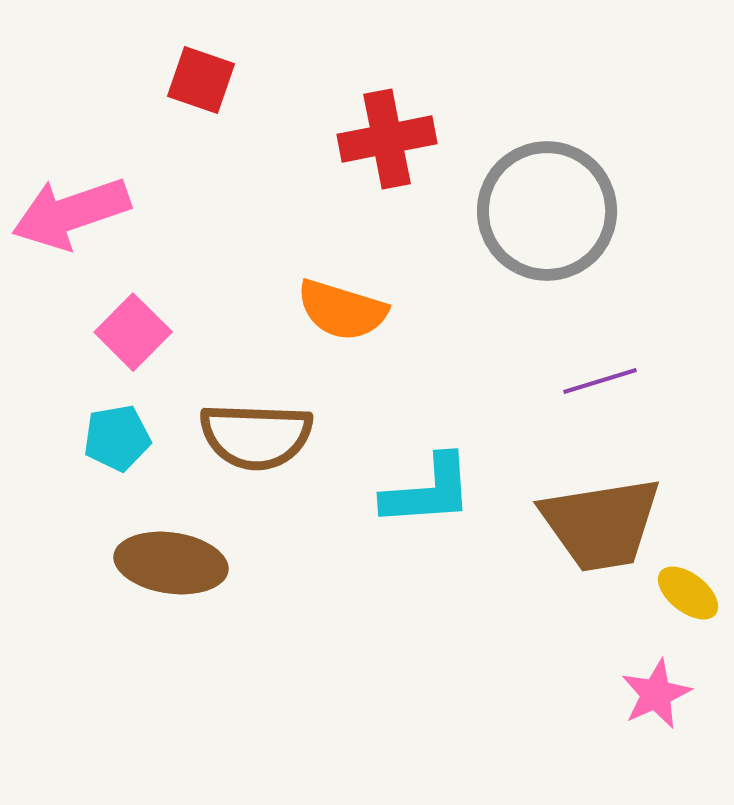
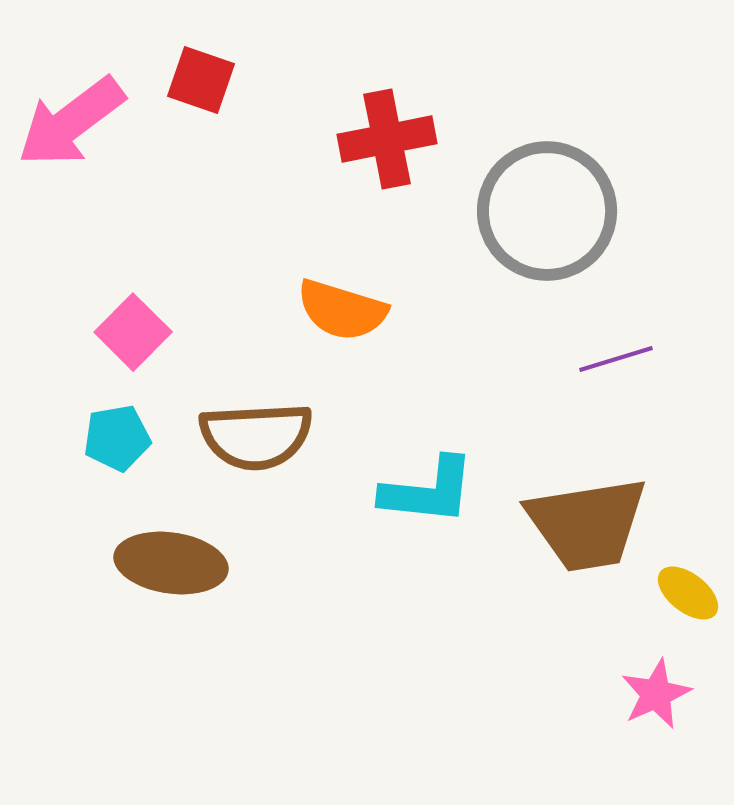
pink arrow: moved 91 px up; rotated 18 degrees counterclockwise
purple line: moved 16 px right, 22 px up
brown semicircle: rotated 5 degrees counterclockwise
cyan L-shape: rotated 10 degrees clockwise
brown trapezoid: moved 14 px left
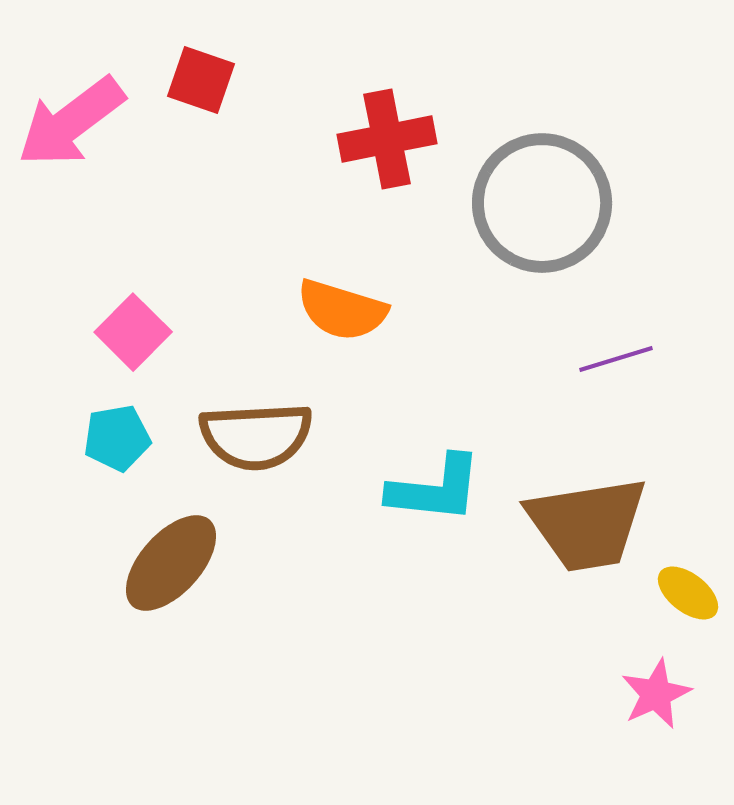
gray circle: moved 5 px left, 8 px up
cyan L-shape: moved 7 px right, 2 px up
brown ellipse: rotated 56 degrees counterclockwise
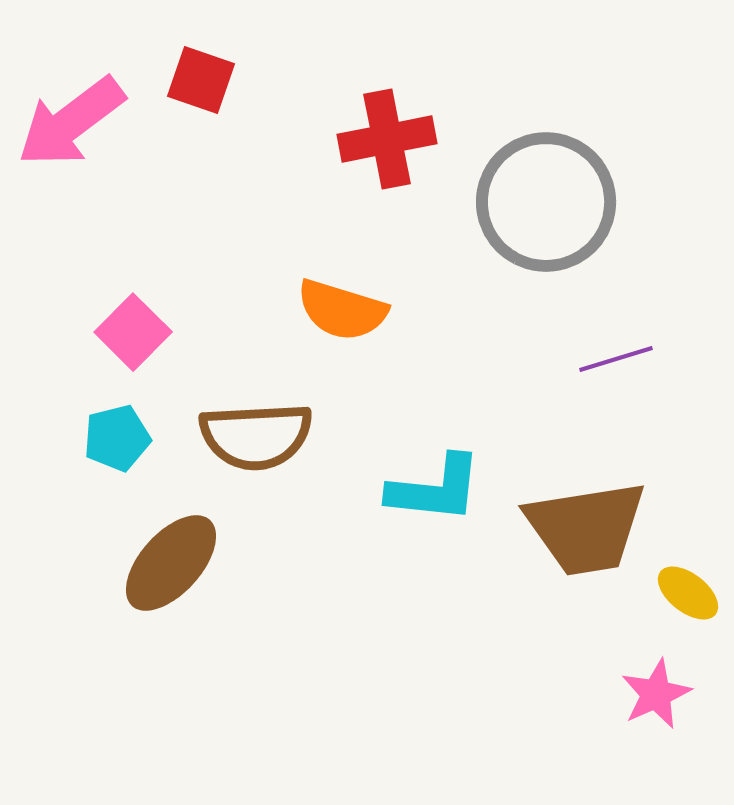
gray circle: moved 4 px right, 1 px up
cyan pentagon: rotated 4 degrees counterclockwise
brown trapezoid: moved 1 px left, 4 px down
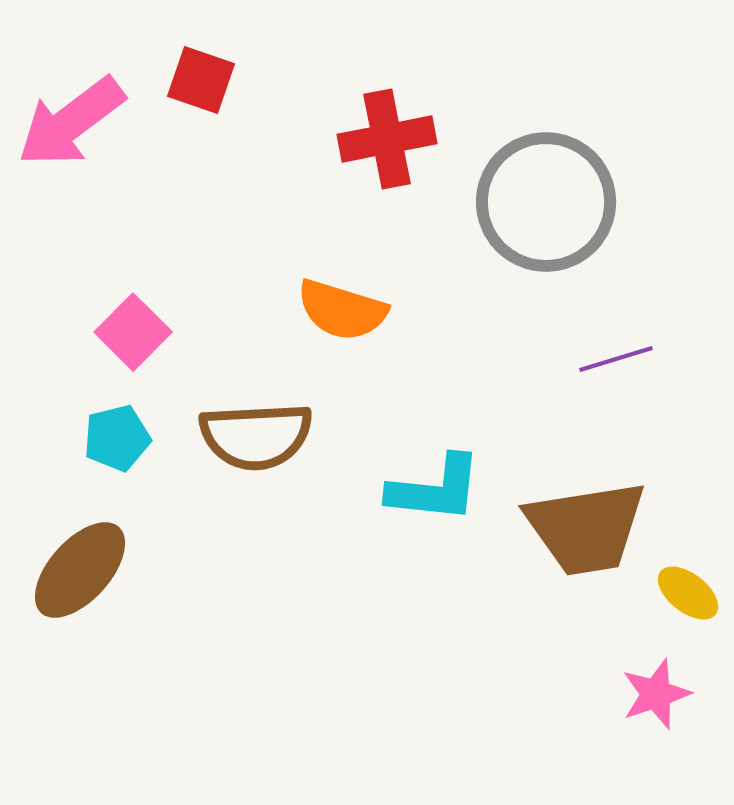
brown ellipse: moved 91 px left, 7 px down
pink star: rotated 6 degrees clockwise
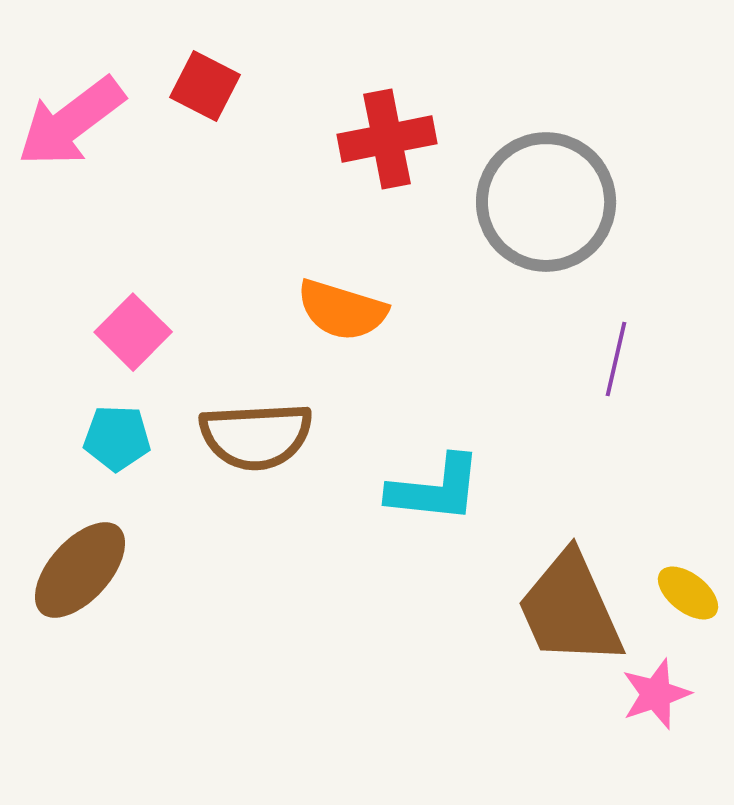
red square: moved 4 px right, 6 px down; rotated 8 degrees clockwise
purple line: rotated 60 degrees counterclockwise
cyan pentagon: rotated 16 degrees clockwise
brown trapezoid: moved 16 px left, 81 px down; rotated 75 degrees clockwise
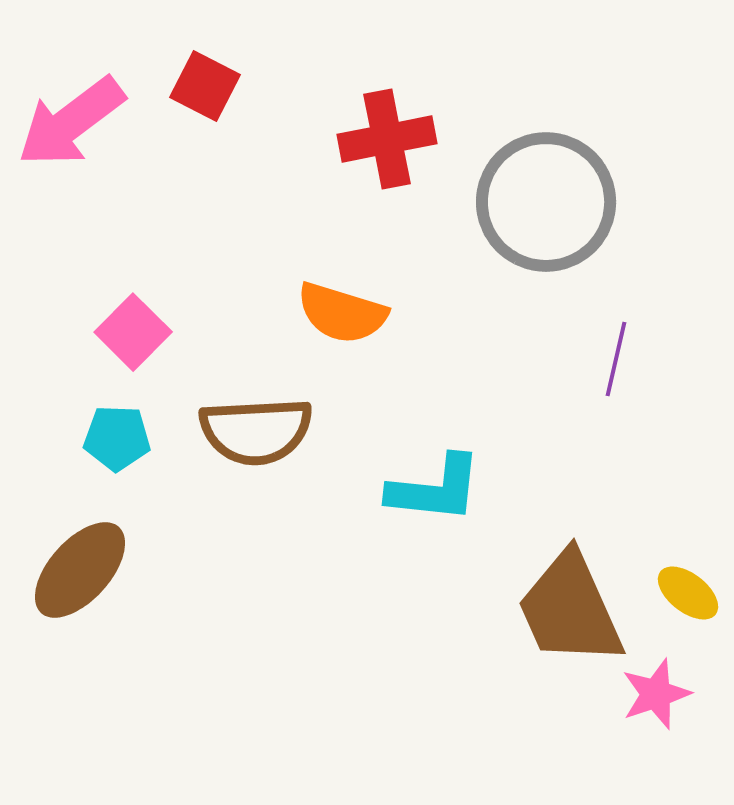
orange semicircle: moved 3 px down
brown semicircle: moved 5 px up
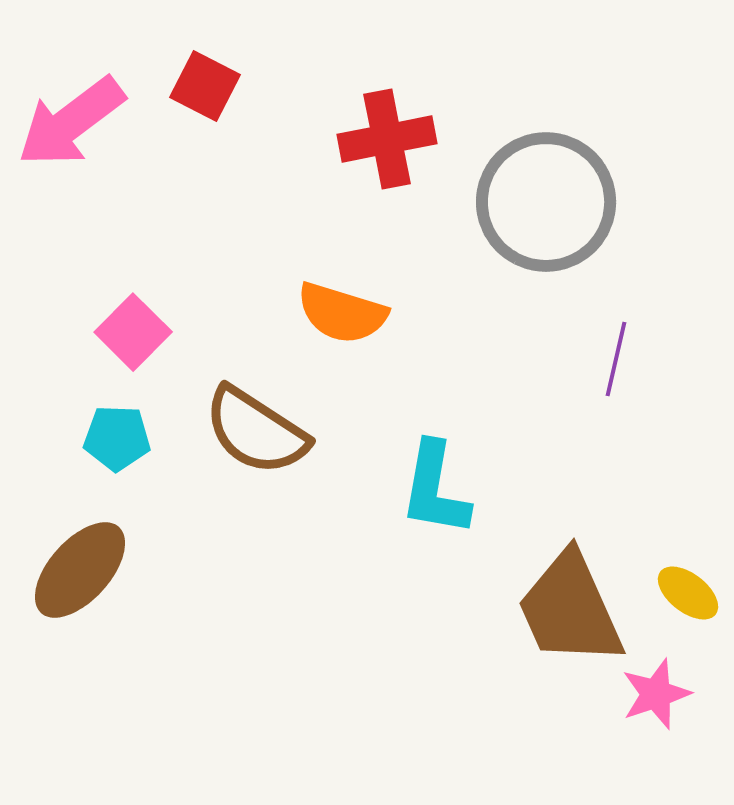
brown semicircle: rotated 36 degrees clockwise
cyan L-shape: rotated 94 degrees clockwise
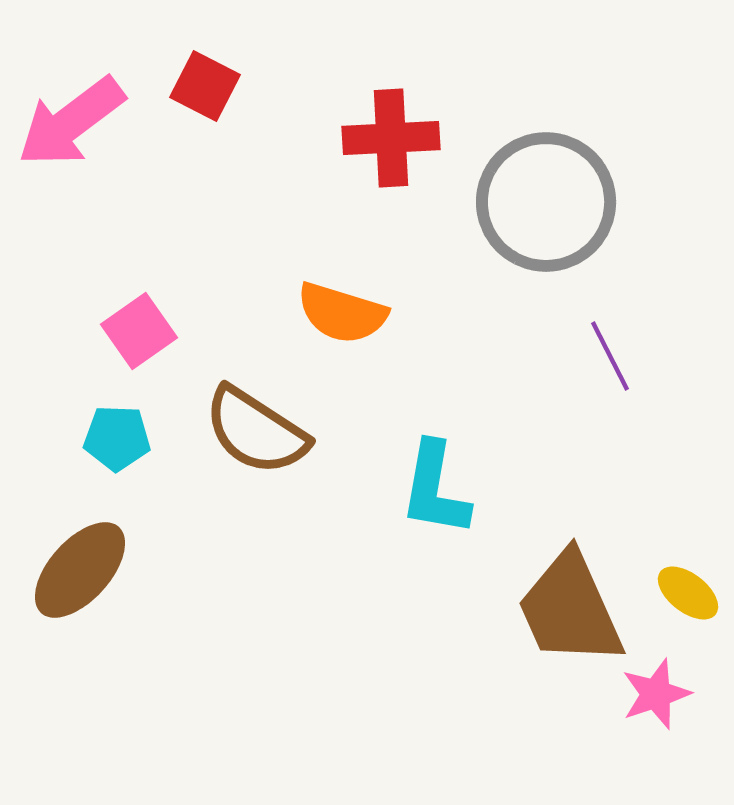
red cross: moved 4 px right, 1 px up; rotated 8 degrees clockwise
pink square: moved 6 px right, 1 px up; rotated 10 degrees clockwise
purple line: moved 6 px left, 3 px up; rotated 40 degrees counterclockwise
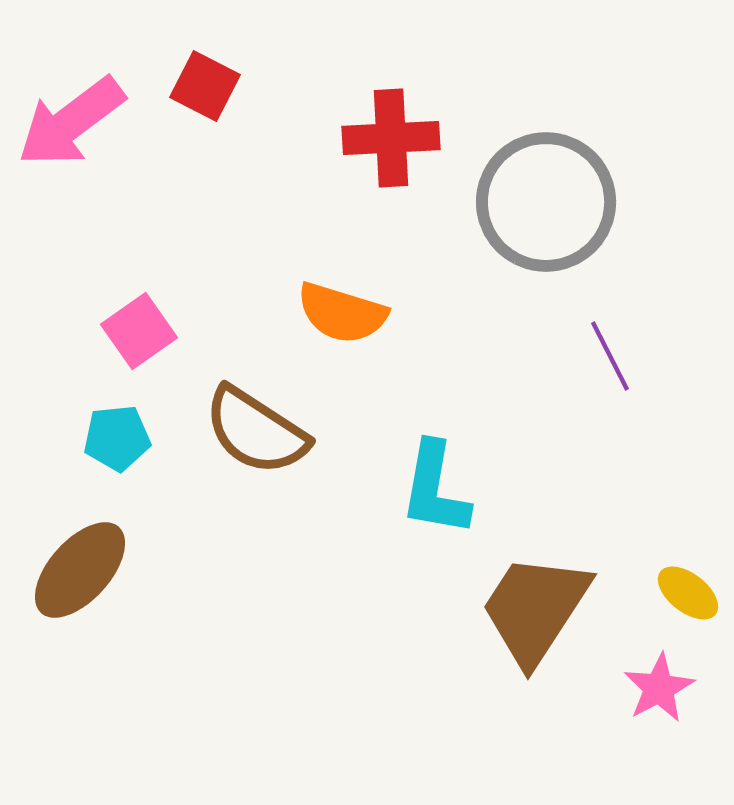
cyan pentagon: rotated 8 degrees counterclockwise
brown trapezoid: moved 35 px left; rotated 57 degrees clockwise
pink star: moved 3 px right, 6 px up; rotated 10 degrees counterclockwise
